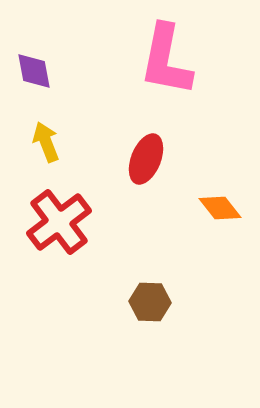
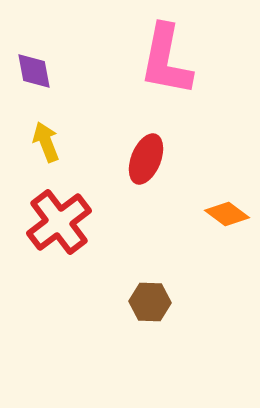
orange diamond: moved 7 px right, 6 px down; rotated 15 degrees counterclockwise
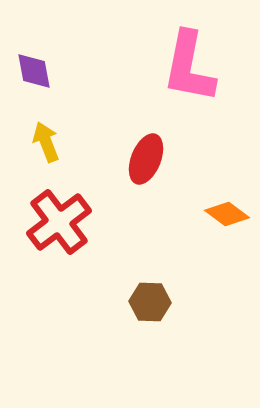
pink L-shape: moved 23 px right, 7 px down
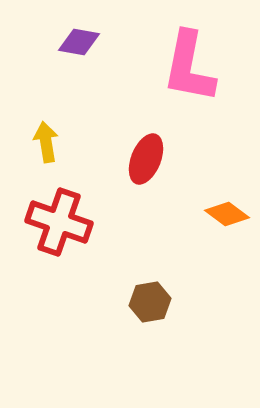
purple diamond: moved 45 px right, 29 px up; rotated 69 degrees counterclockwise
yellow arrow: rotated 12 degrees clockwise
red cross: rotated 34 degrees counterclockwise
brown hexagon: rotated 12 degrees counterclockwise
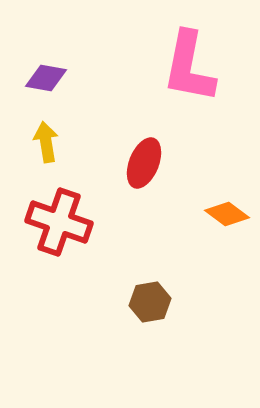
purple diamond: moved 33 px left, 36 px down
red ellipse: moved 2 px left, 4 px down
